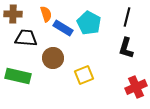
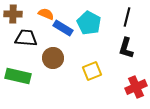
orange semicircle: rotated 49 degrees counterclockwise
yellow square: moved 8 px right, 4 px up
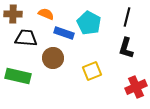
blue rectangle: moved 1 px right, 5 px down; rotated 12 degrees counterclockwise
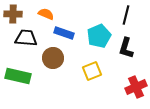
black line: moved 1 px left, 2 px up
cyan pentagon: moved 10 px right, 13 px down; rotated 20 degrees clockwise
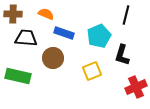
black L-shape: moved 4 px left, 7 px down
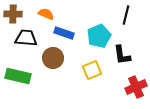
black L-shape: rotated 25 degrees counterclockwise
yellow square: moved 1 px up
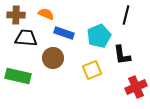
brown cross: moved 3 px right, 1 px down
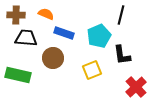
black line: moved 5 px left
green rectangle: moved 1 px up
red cross: rotated 20 degrees counterclockwise
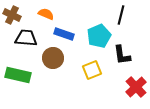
brown cross: moved 4 px left; rotated 24 degrees clockwise
blue rectangle: moved 1 px down
